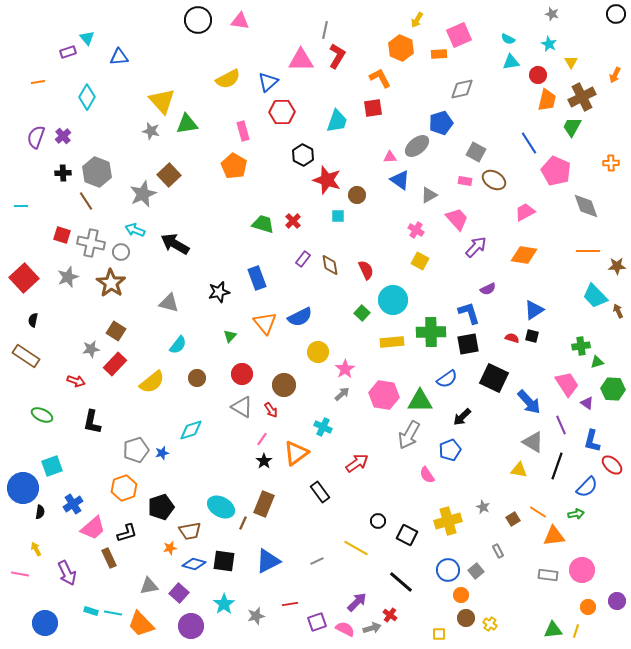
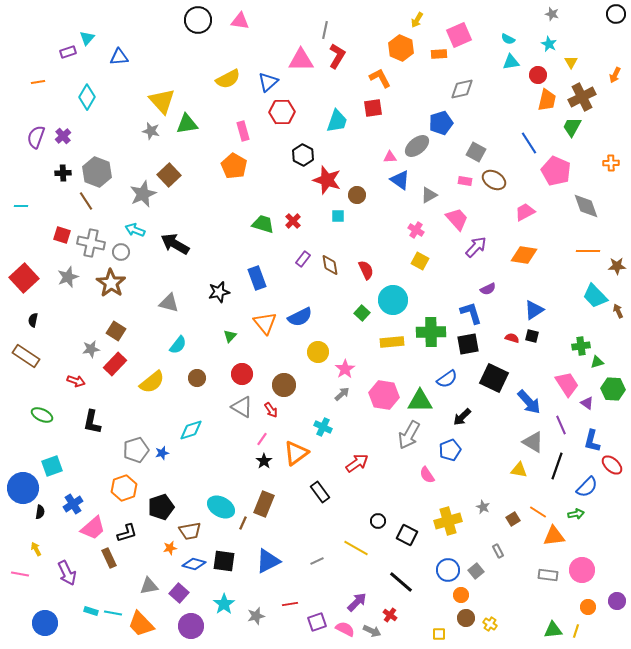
cyan triangle at (87, 38): rotated 21 degrees clockwise
blue L-shape at (469, 313): moved 2 px right
gray arrow at (372, 628): moved 3 px down; rotated 42 degrees clockwise
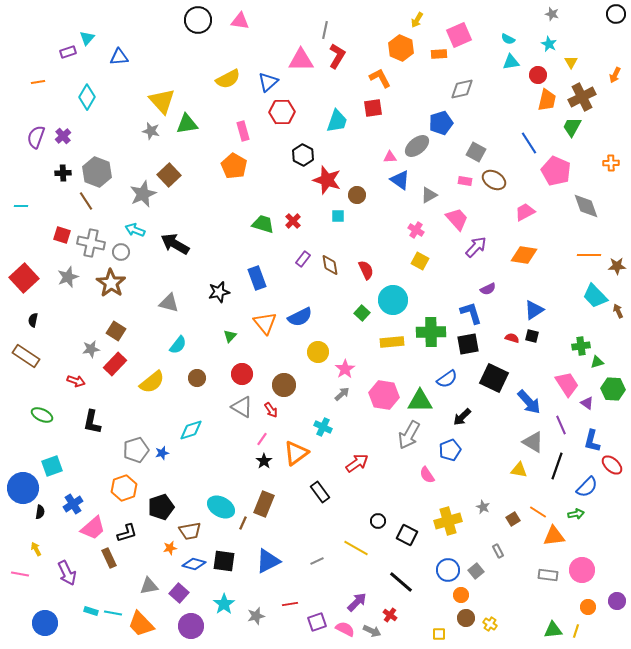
orange line at (588, 251): moved 1 px right, 4 px down
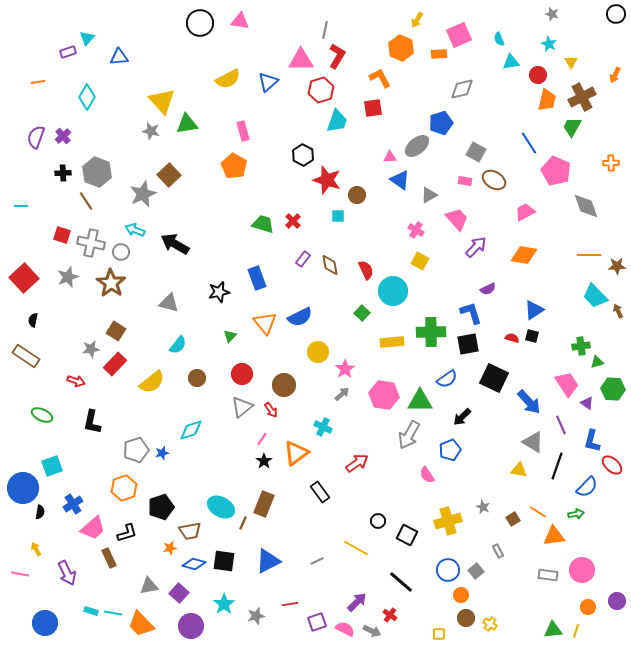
black circle at (198, 20): moved 2 px right, 3 px down
cyan semicircle at (508, 39): moved 9 px left; rotated 40 degrees clockwise
red hexagon at (282, 112): moved 39 px right, 22 px up; rotated 15 degrees counterclockwise
cyan circle at (393, 300): moved 9 px up
gray triangle at (242, 407): rotated 50 degrees clockwise
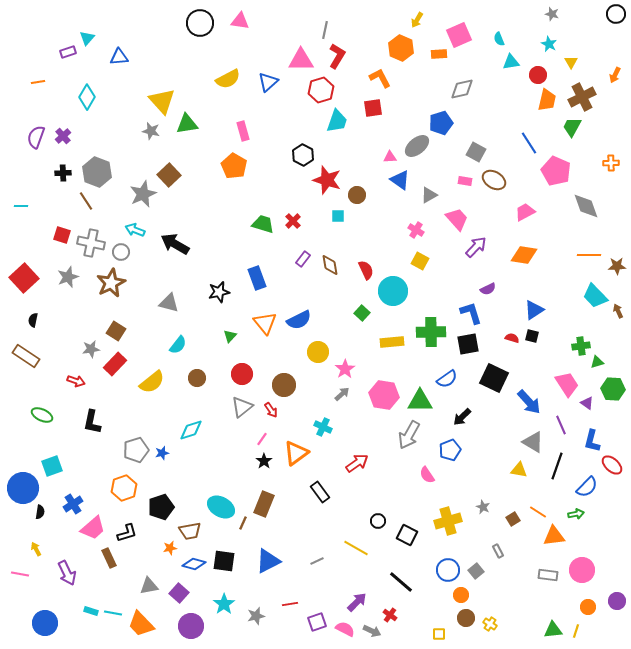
brown star at (111, 283): rotated 12 degrees clockwise
blue semicircle at (300, 317): moved 1 px left, 3 px down
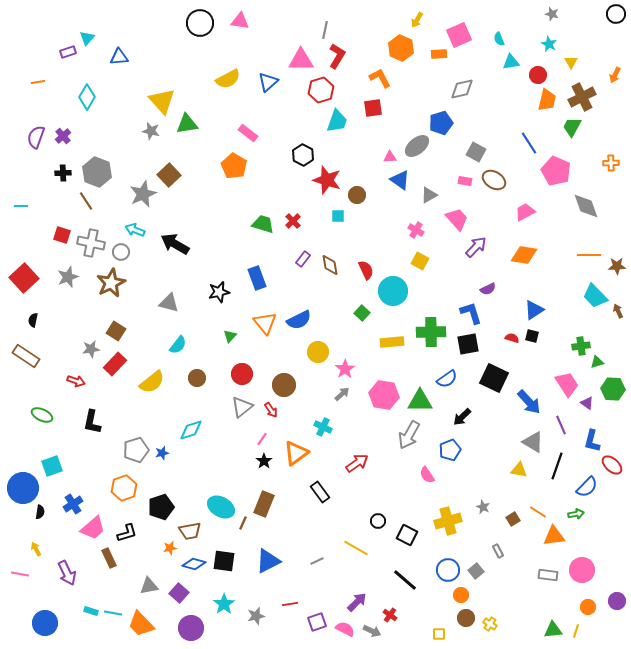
pink rectangle at (243, 131): moved 5 px right, 2 px down; rotated 36 degrees counterclockwise
black line at (401, 582): moved 4 px right, 2 px up
purple circle at (191, 626): moved 2 px down
